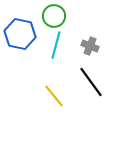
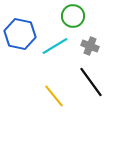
green circle: moved 19 px right
cyan line: moved 1 px left, 1 px down; rotated 44 degrees clockwise
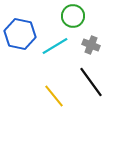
gray cross: moved 1 px right, 1 px up
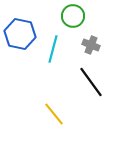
cyan line: moved 2 px left, 3 px down; rotated 44 degrees counterclockwise
yellow line: moved 18 px down
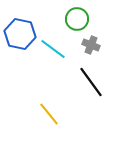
green circle: moved 4 px right, 3 px down
cyan line: rotated 68 degrees counterclockwise
yellow line: moved 5 px left
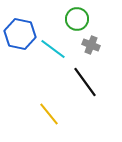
black line: moved 6 px left
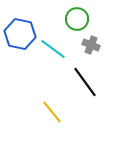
yellow line: moved 3 px right, 2 px up
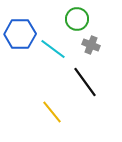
blue hexagon: rotated 12 degrees counterclockwise
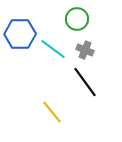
gray cross: moved 6 px left, 5 px down
